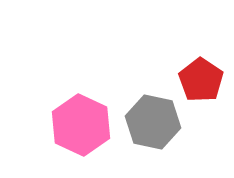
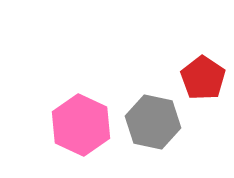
red pentagon: moved 2 px right, 2 px up
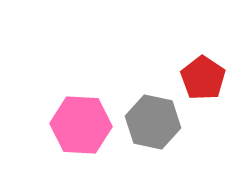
pink hexagon: rotated 22 degrees counterclockwise
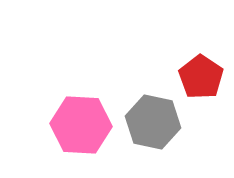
red pentagon: moved 2 px left, 1 px up
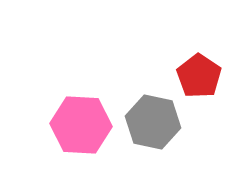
red pentagon: moved 2 px left, 1 px up
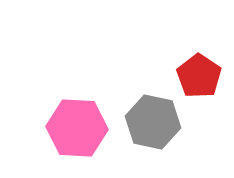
pink hexagon: moved 4 px left, 3 px down
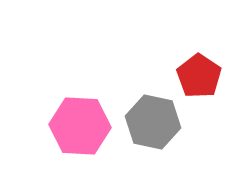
pink hexagon: moved 3 px right, 2 px up
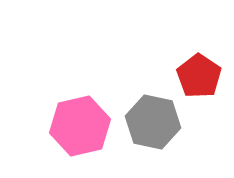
pink hexagon: rotated 16 degrees counterclockwise
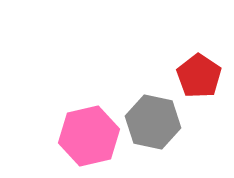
pink hexagon: moved 9 px right, 10 px down
